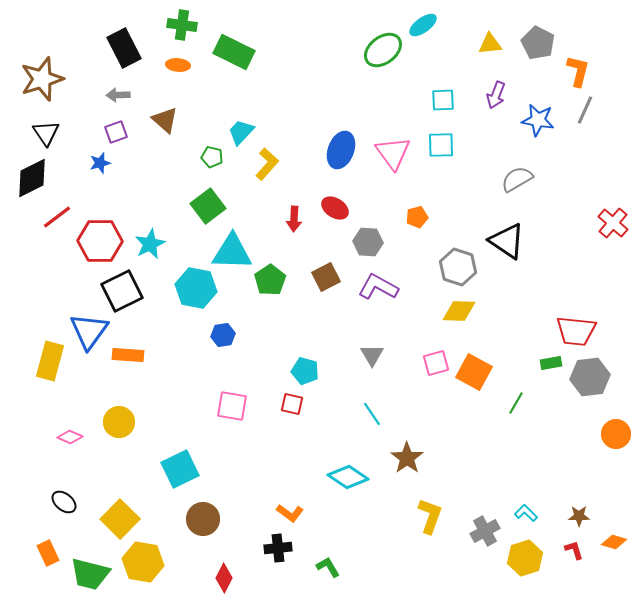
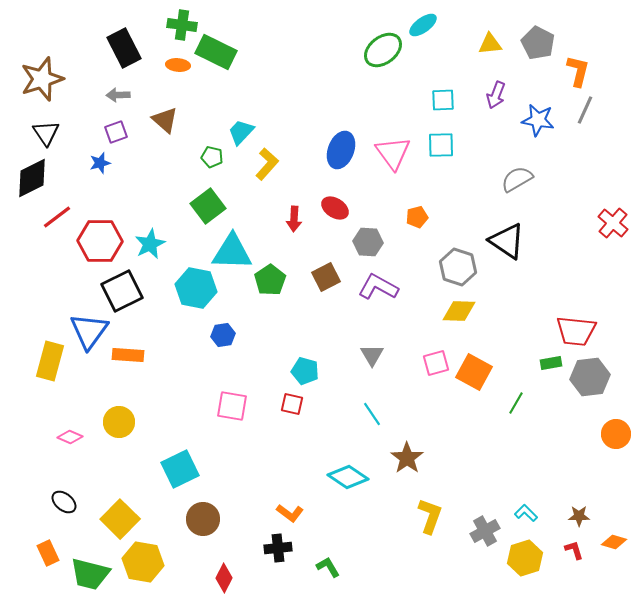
green rectangle at (234, 52): moved 18 px left
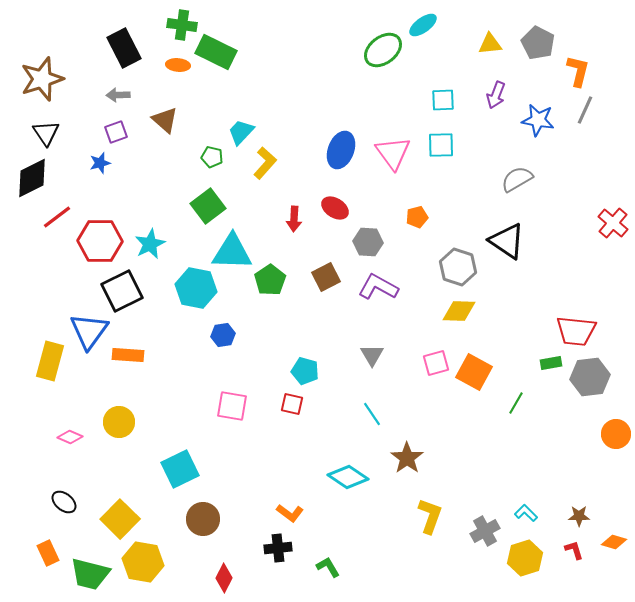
yellow L-shape at (267, 164): moved 2 px left, 1 px up
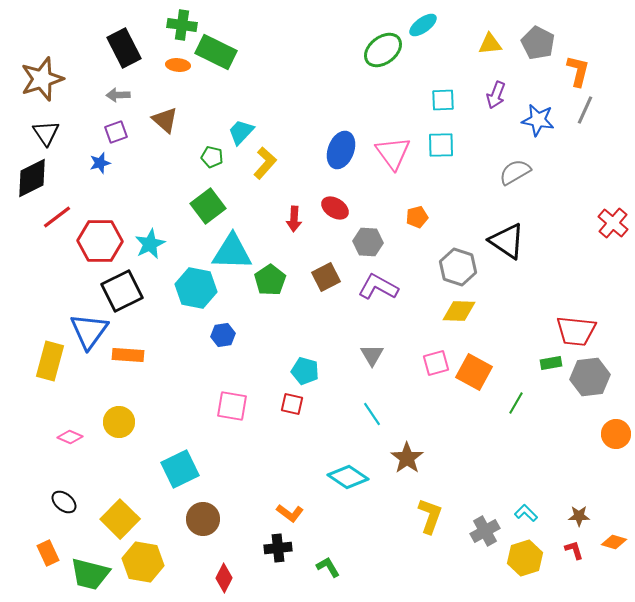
gray semicircle at (517, 179): moved 2 px left, 7 px up
